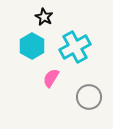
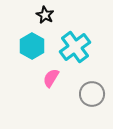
black star: moved 1 px right, 2 px up
cyan cross: rotated 8 degrees counterclockwise
gray circle: moved 3 px right, 3 px up
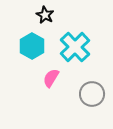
cyan cross: rotated 8 degrees counterclockwise
